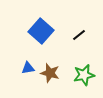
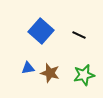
black line: rotated 64 degrees clockwise
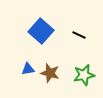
blue triangle: moved 1 px down
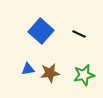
black line: moved 1 px up
brown star: rotated 24 degrees counterclockwise
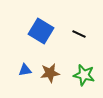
blue square: rotated 10 degrees counterclockwise
blue triangle: moved 3 px left, 1 px down
green star: rotated 25 degrees clockwise
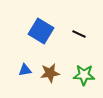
green star: rotated 10 degrees counterclockwise
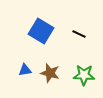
brown star: rotated 24 degrees clockwise
